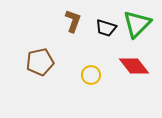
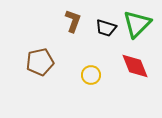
red diamond: moved 1 px right; rotated 16 degrees clockwise
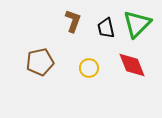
black trapezoid: rotated 60 degrees clockwise
red diamond: moved 3 px left, 1 px up
yellow circle: moved 2 px left, 7 px up
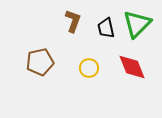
red diamond: moved 2 px down
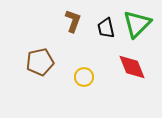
yellow circle: moved 5 px left, 9 px down
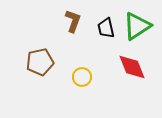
green triangle: moved 2 px down; rotated 12 degrees clockwise
yellow circle: moved 2 px left
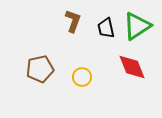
brown pentagon: moved 7 px down
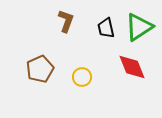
brown L-shape: moved 7 px left
green triangle: moved 2 px right, 1 px down
brown pentagon: rotated 12 degrees counterclockwise
